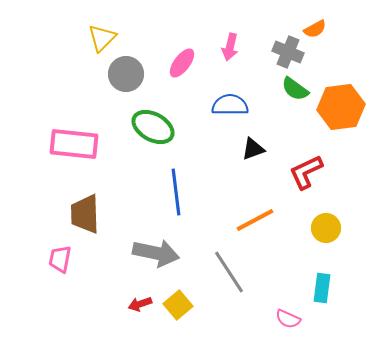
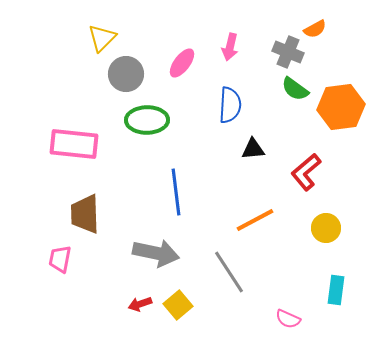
blue semicircle: rotated 93 degrees clockwise
green ellipse: moved 6 px left, 7 px up; rotated 30 degrees counterclockwise
black triangle: rotated 15 degrees clockwise
red L-shape: rotated 15 degrees counterclockwise
cyan rectangle: moved 14 px right, 2 px down
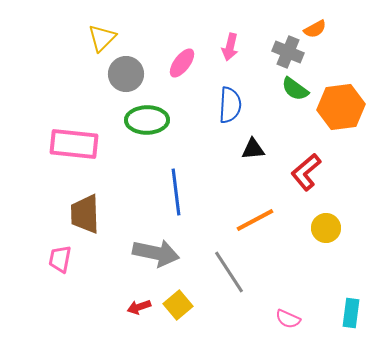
cyan rectangle: moved 15 px right, 23 px down
red arrow: moved 1 px left, 3 px down
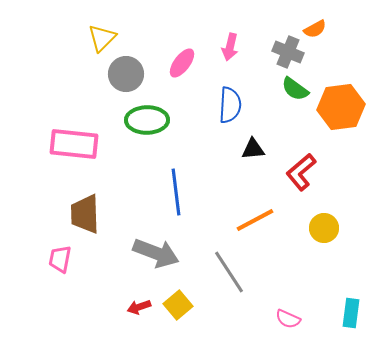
red L-shape: moved 5 px left
yellow circle: moved 2 px left
gray arrow: rotated 9 degrees clockwise
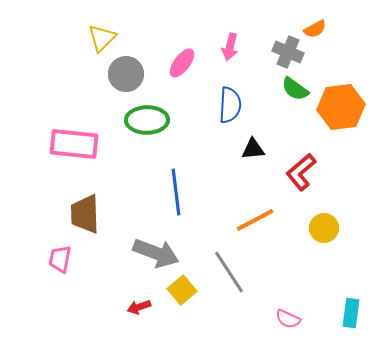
yellow square: moved 4 px right, 15 px up
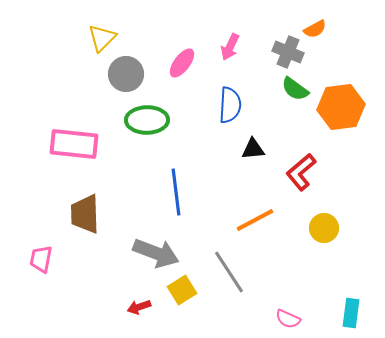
pink arrow: rotated 12 degrees clockwise
pink trapezoid: moved 19 px left
yellow square: rotated 8 degrees clockwise
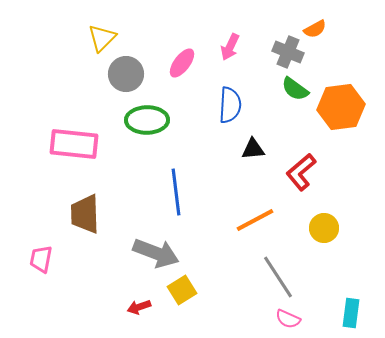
gray line: moved 49 px right, 5 px down
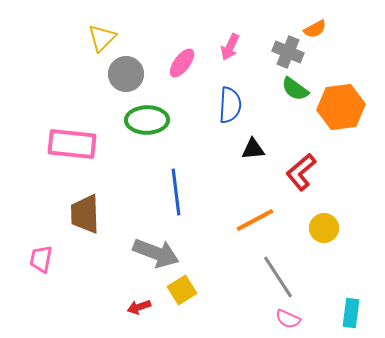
pink rectangle: moved 2 px left
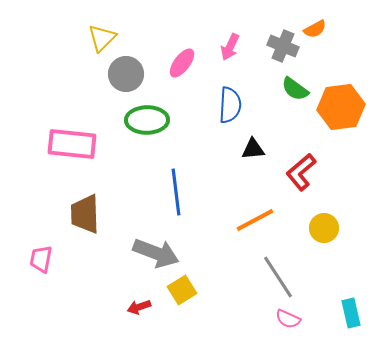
gray cross: moved 5 px left, 6 px up
cyan rectangle: rotated 20 degrees counterclockwise
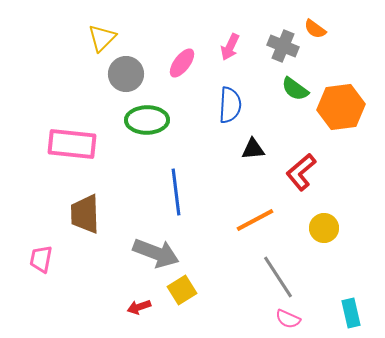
orange semicircle: rotated 65 degrees clockwise
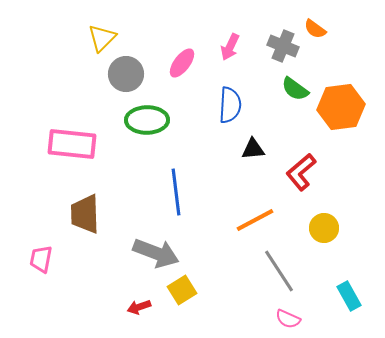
gray line: moved 1 px right, 6 px up
cyan rectangle: moved 2 px left, 17 px up; rotated 16 degrees counterclockwise
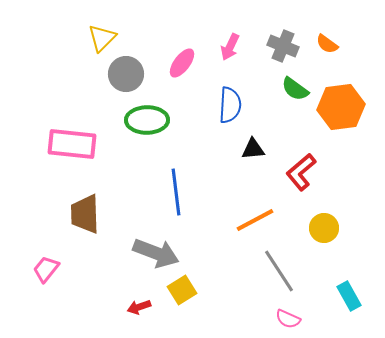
orange semicircle: moved 12 px right, 15 px down
pink trapezoid: moved 5 px right, 10 px down; rotated 28 degrees clockwise
